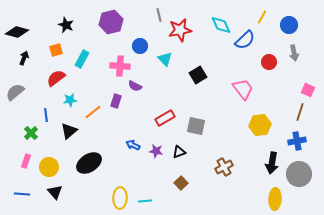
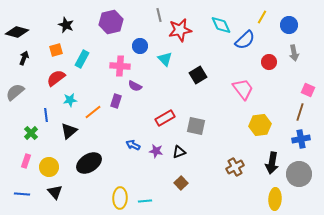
blue cross at (297, 141): moved 4 px right, 2 px up
brown cross at (224, 167): moved 11 px right
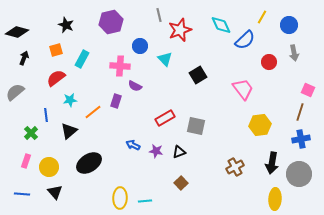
red star at (180, 30): rotated 10 degrees counterclockwise
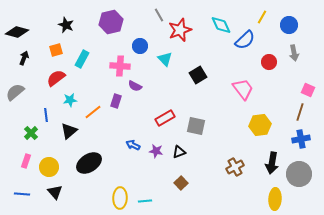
gray line at (159, 15): rotated 16 degrees counterclockwise
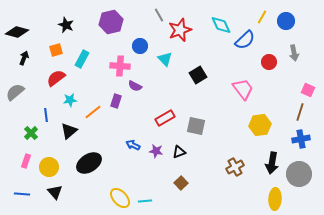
blue circle at (289, 25): moved 3 px left, 4 px up
yellow ellipse at (120, 198): rotated 45 degrees counterclockwise
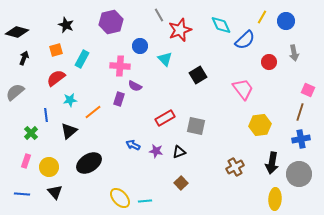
purple rectangle at (116, 101): moved 3 px right, 2 px up
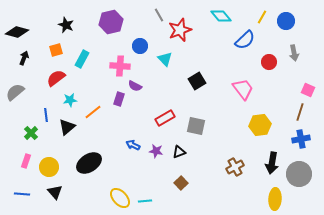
cyan diamond at (221, 25): moved 9 px up; rotated 15 degrees counterclockwise
black square at (198, 75): moved 1 px left, 6 px down
black triangle at (69, 131): moved 2 px left, 4 px up
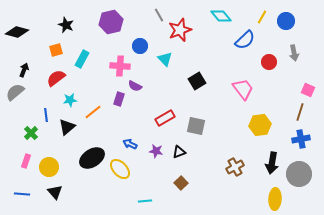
black arrow at (24, 58): moved 12 px down
blue arrow at (133, 145): moved 3 px left, 1 px up
black ellipse at (89, 163): moved 3 px right, 5 px up
yellow ellipse at (120, 198): moved 29 px up
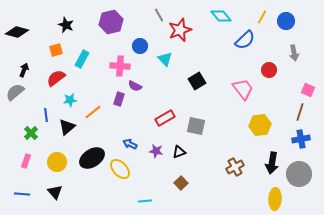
red circle at (269, 62): moved 8 px down
yellow circle at (49, 167): moved 8 px right, 5 px up
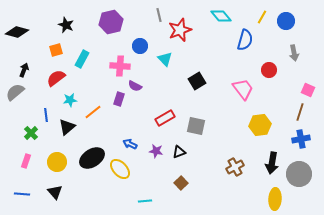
gray line at (159, 15): rotated 16 degrees clockwise
blue semicircle at (245, 40): rotated 30 degrees counterclockwise
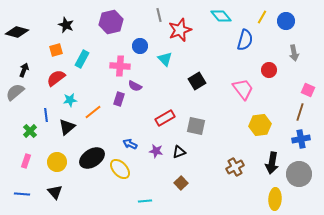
green cross at (31, 133): moved 1 px left, 2 px up
